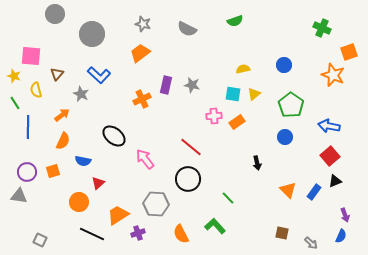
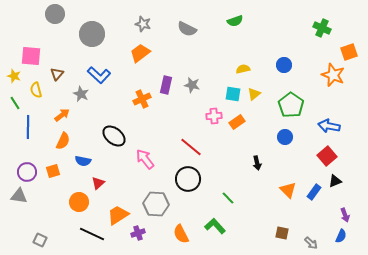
red square at (330, 156): moved 3 px left
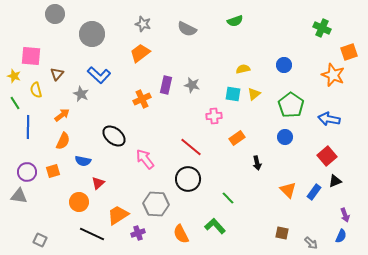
orange rectangle at (237, 122): moved 16 px down
blue arrow at (329, 126): moved 7 px up
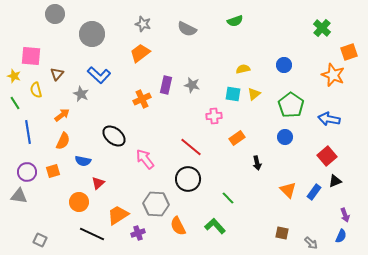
green cross at (322, 28): rotated 18 degrees clockwise
blue line at (28, 127): moved 5 px down; rotated 10 degrees counterclockwise
orange semicircle at (181, 234): moved 3 px left, 8 px up
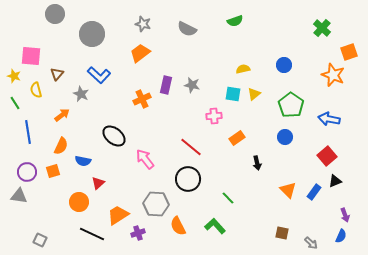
orange semicircle at (63, 141): moved 2 px left, 5 px down
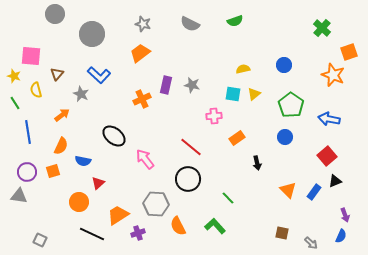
gray semicircle at (187, 29): moved 3 px right, 5 px up
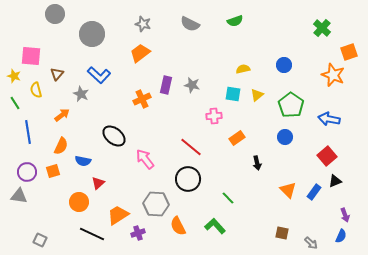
yellow triangle at (254, 94): moved 3 px right, 1 px down
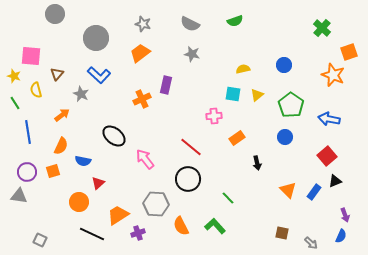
gray circle at (92, 34): moved 4 px right, 4 px down
gray star at (192, 85): moved 31 px up
orange semicircle at (178, 226): moved 3 px right
